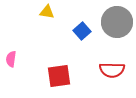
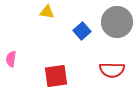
red square: moved 3 px left
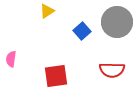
yellow triangle: moved 1 px up; rotated 42 degrees counterclockwise
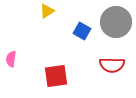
gray circle: moved 1 px left
blue square: rotated 18 degrees counterclockwise
red semicircle: moved 5 px up
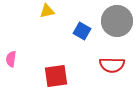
yellow triangle: rotated 21 degrees clockwise
gray circle: moved 1 px right, 1 px up
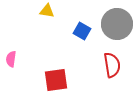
yellow triangle: rotated 21 degrees clockwise
gray circle: moved 3 px down
red semicircle: rotated 100 degrees counterclockwise
red square: moved 4 px down
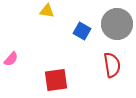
pink semicircle: rotated 147 degrees counterclockwise
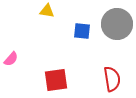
blue square: rotated 24 degrees counterclockwise
red semicircle: moved 14 px down
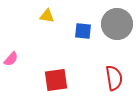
yellow triangle: moved 5 px down
blue square: moved 1 px right
red semicircle: moved 2 px right, 1 px up
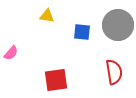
gray circle: moved 1 px right, 1 px down
blue square: moved 1 px left, 1 px down
pink semicircle: moved 6 px up
red semicircle: moved 6 px up
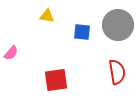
red semicircle: moved 3 px right
